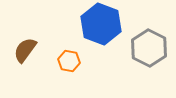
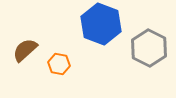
brown semicircle: rotated 12 degrees clockwise
orange hexagon: moved 10 px left, 3 px down
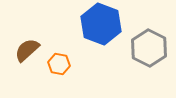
brown semicircle: moved 2 px right
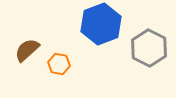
blue hexagon: rotated 18 degrees clockwise
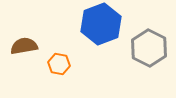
brown semicircle: moved 3 px left, 4 px up; rotated 32 degrees clockwise
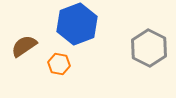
blue hexagon: moved 24 px left
brown semicircle: rotated 24 degrees counterclockwise
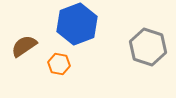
gray hexagon: moved 1 px left, 1 px up; rotated 9 degrees counterclockwise
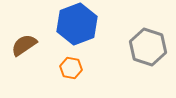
brown semicircle: moved 1 px up
orange hexagon: moved 12 px right, 4 px down
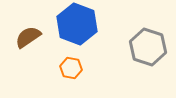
blue hexagon: rotated 18 degrees counterclockwise
brown semicircle: moved 4 px right, 8 px up
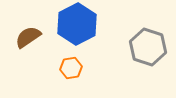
blue hexagon: rotated 12 degrees clockwise
orange hexagon: rotated 20 degrees counterclockwise
